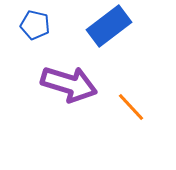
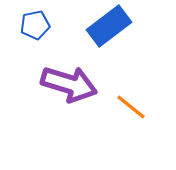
blue pentagon: rotated 24 degrees counterclockwise
orange line: rotated 8 degrees counterclockwise
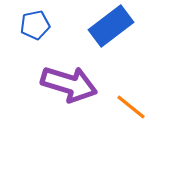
blue rectangle: moved 2 px right
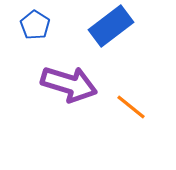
blue pentagon: rotated 28 degrees counterclockwise
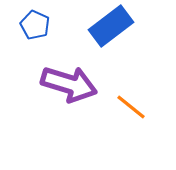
blue pentagon: rotated 8 degrees counterclockwise
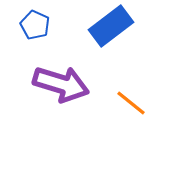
purple arrow: moved 8 px left
orange line: moved 4 px up
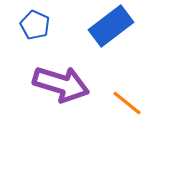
orange line: moved 4 px left
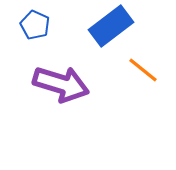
orange line: moved 16 px right, 33 px up
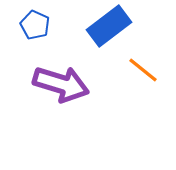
blue rectangle: moved 2 px left
